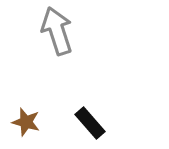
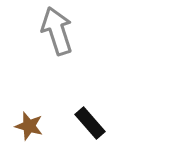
brown star: moved 3 px right, 4 px down
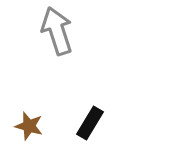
black rectangle: rotated 72 degrees clockwise
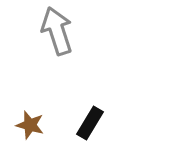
brown star: moved 1 px right, 1 px up
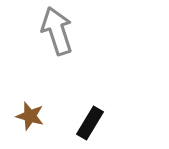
brown star: moved 9 px up
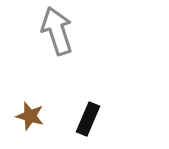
black rectangle: moved 2 px left, 4 px up; rotated 8 degrees counterclockwise
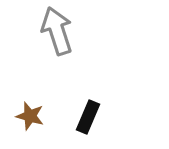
black rectangle: moved 2 px up
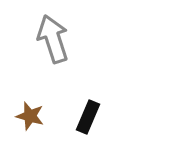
gray arrow: moved 4 px left, 8 px down
